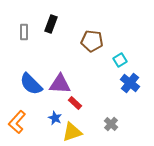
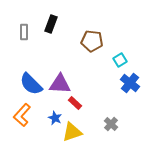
orange L-shape: moved 5 px right, 7 px up
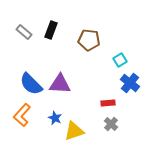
black rectangle: moved 6 px down
gray rectangle: rotated 49 degrees counterclockwise
brown pentagon: moved 3 px left, 1 px up
red rectangle: moved 33 px right; rotated 48 degrees counterclockwise
yellow triangle: moved 2 px right, 1 px up
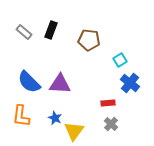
blue semicircle: moved 2 px left, 2 px up
orange L-shape: moved 1 px left, 1 px down; rotated 35 degrees counterclockwise
yellow triangle: rotated 35 degrees counterclockwise
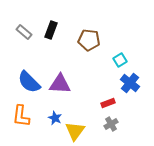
red rectangle: rotated 16 degrees counterclockwise
gray cross: rotated 16 degrees clockwise
yellow triangle: moved 1 px right
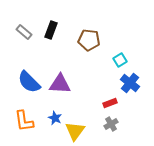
red rectangle: moved 2 px right
orange L-shape: moved 3 px right, 5 px down; rotated 15 degrees counterclockwise
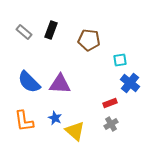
cyan square: rotated 24 degrees clockwise
yellow triangle: rotated 25 degrees counterclockwise
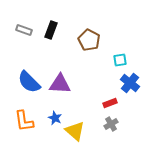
gray rectangle: moved 2 px up; rotated 21 degrees counterclockwise
brown pentagon: rotated 20 degrees clockwise
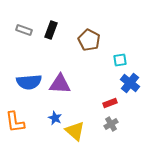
blue semicircle: rotated 50 degrees counterclockwise
orange L-shape: moved 9 px left, 1 px down
